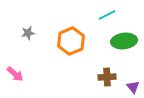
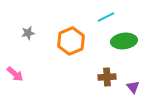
cyan line: moved 1 px left, 2 px down
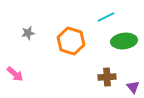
orange hexagon: rotated 20 degrees counterclockwise
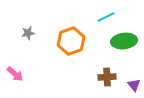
orange hexagon: rotated 24 degrees clockwise
purple triangle: moved 1 px right, 2 px up
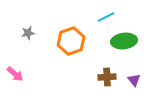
purple triangle: moved 5 px up
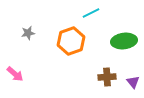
cyan line: moved 15 px left, 4 px up
purple triangle: moved 1 px left, 2 px down
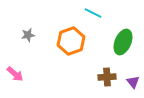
cyan line: moved 2 px right; rotated 54 degrees clockwise
gray star: moved 2 px down
green ellipse: moved 1 px left, 1 px down; rotated 60 degrees counterclockwise
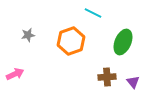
pink arrow: rotated 66 degrees counterclockwise
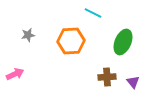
orange hexagon: rotated 16 degrees clockwise
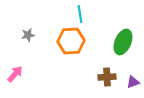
cyan line: moved 13 px left, 1 px down; rotated 54 degrees clockwise
pink arrow: rotated 24 degrees counterclockwise
purple triangle: rotated 48 degrees clockwise
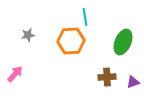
cyan line: moved 5 px right, 3 px down
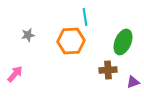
brown cross: moved 1 px right, 7 px up
